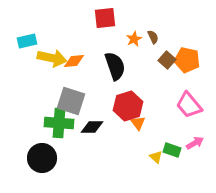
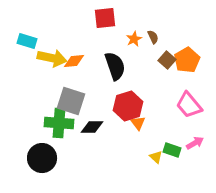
cyan rectangle: rotated 30 degrees clockwise
orange pentagon: rotated 30 degrees clockwise
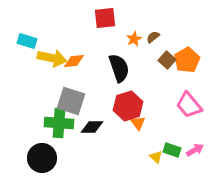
brown semicircle: rotated 104 degrees counterclockwise
black semicircle: moved 4 px right, 2 px down
pink arrow: moved 7 px down
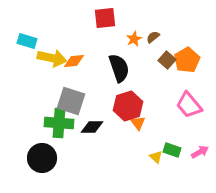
pink arrow: moved 5 px right, 2 px down
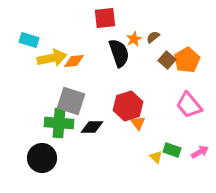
cyan rectangle: moved 2 px right, 1 px up
yellow arrow: rotated 24 degrees counterclockwise
black semicircle: moved 15 px up
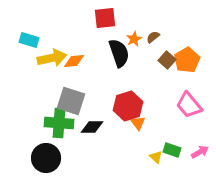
black circle: moved 4 px right
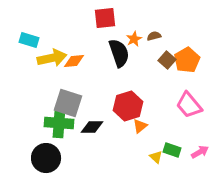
brown semicircle: moved 1 px right, 1 px up; rotated 24 degrees clockwise
gray square: moved 3 px left, 2 px down
orange triangle: moved 2 px right, 3 px down; rotated 28 degrees clockwise
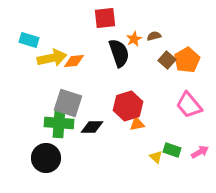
orange triangle: moved 3 px left, 2 px up; rotated 28 degrees clockwise
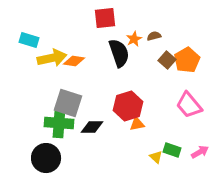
orange diamond: rotated 15 degrees clockwise
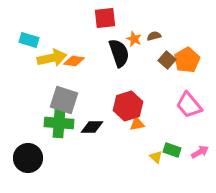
orange star: rotated 21 degrees counterclockwise
gray square: moved 4 px left, 3 px up
black circle: moved 18 px left
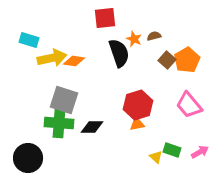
red hexagon: moved 10 px right, 1 px up
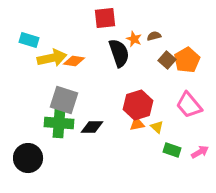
yellow triangle: moved 1 px right, 30 px up
